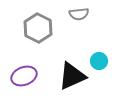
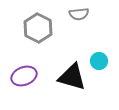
black triangle: moved 1 px down; rotated 40 degrees clockwise
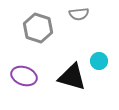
gray hexagon: rotated 8 degrees counterclockwise
purple ellipse: rotated 40 degrees clockwise
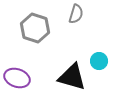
gray semicircle: moved 3 px left; rotated 66 degrees counterclockwise
gray hexagon: moved 3 px left
purple ellipse: moved 7 px left, 2 px down
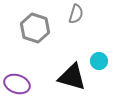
purple ellipse: moved 6 px down
